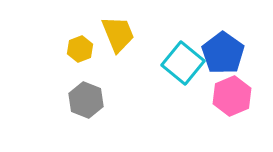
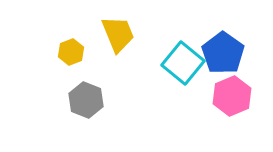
yellow hexagon: moved 9 px left, 3 px down
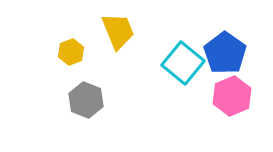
yellow trapezoid: moved 3 px up
blue pentagon: moved 2 px right
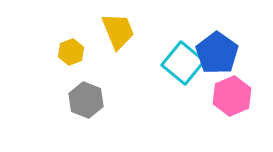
blue pentagon: moved 8 px left
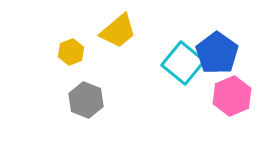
yellow trapezoid: rotated 72 degrees clockwise
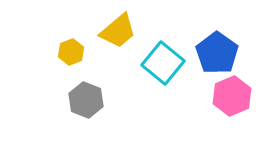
cyan square: moved 20 px left
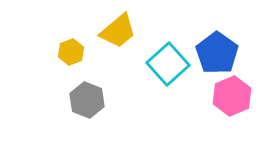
cyan square: moved 5 px right, 1 px down; rotated 9 degrees clockwise
gray hexagon: moved 1 px right
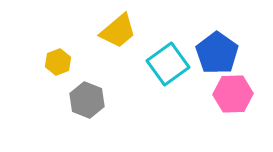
yellow hexagon: moved 13 px left, 10 px down
cyan square: rotated 6 degrees clockwise
pink hexagon: moved 1 px right, 2 px up; rotated 21 degrees clockwise
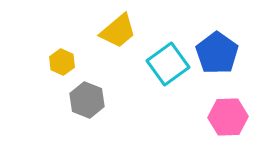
yellow hexagon: moved 4 px right; rotated 15 degrees counterclockwise
pink hexagon: moved 5 px left, 23 px down
